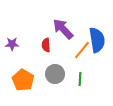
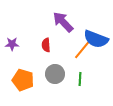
purple arrow: moved 7 px up
blue semicircle: moved 1 px left, 1 px up; rotated 120 degrees clockwise
orange pentagon: rotated 15 degrees counterclockwise
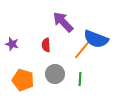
purple star: rotated 16 degrees clockwise
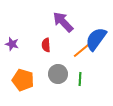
blue semicircle: rotated 105 degrees clockwise
orange line: rotated 12 degrees clockwise
gray circle: moved 3 px right
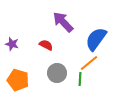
red semicircle: rotated 120 degrees clockwise
orange line: moved 7 px right, 13 px down
gray circle: moved 1 px left, 1 px up
orange pentagon: moved 5 px left
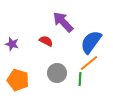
blue semicircle: moved 5 px left, 3 px down
red semicircle: moved 4 px up
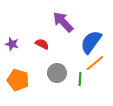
red semicircle: moved 4 px left, 3 px down
orange line: moved 6 px right
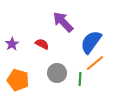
purple star: rotated 24 degrees clockwise
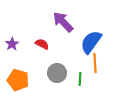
orange line: rotated 54 degrees counterclockwise
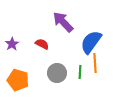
green line: moved 7 px up
